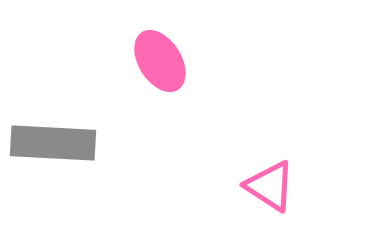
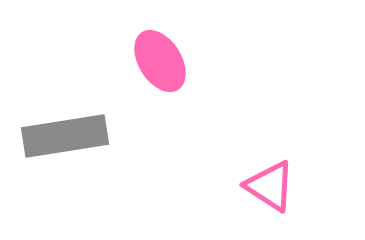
gray rectangle: moved 12 px right, 7 px up; rotated 12 degrees counterclockwise
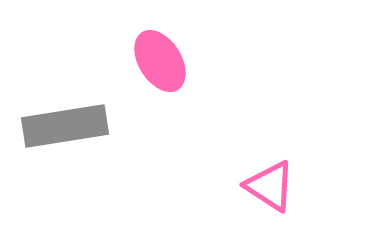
gray rectangle: moved 10 px up
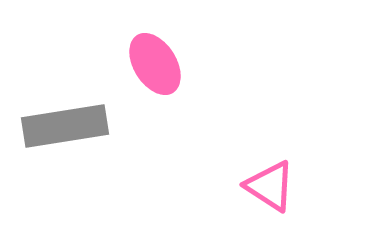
pink ellipse: moved 5 px left, 3 px down
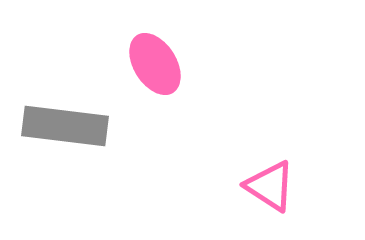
gray rectangle: rotated 16 degrees clockwise
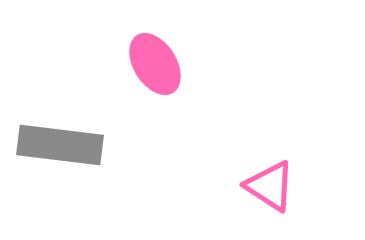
gray rectangle: moved 5 px left, 19 px down
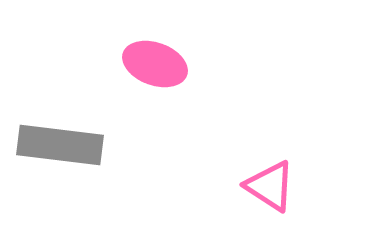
pink ellipse: rotated 38 degrees counterclockwise
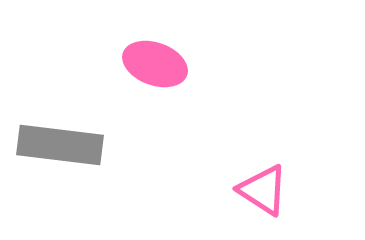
pink triangle: moved 7 px left, 4 px down
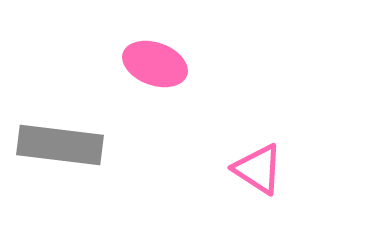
pink triangle: moved 5 px left, 21 px up
